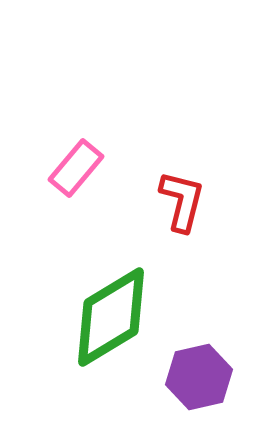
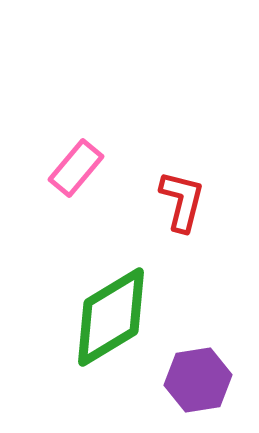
purple hexagon: moved 1 px left, 3 px down; rotated 4 degrees clockwise
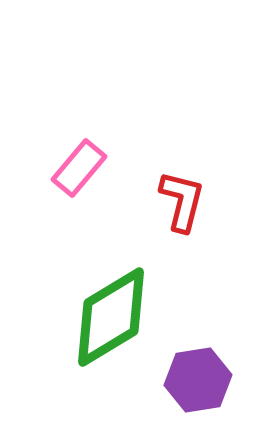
pink rectangle: moved 3 px right
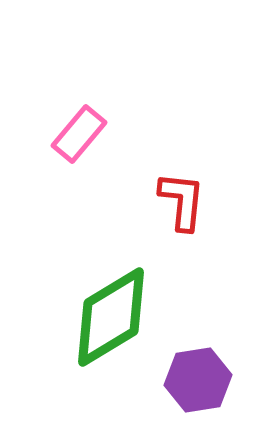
pink rectangle: moved 34 px up
red L-shape: rotated 8 degrees counterclockwise
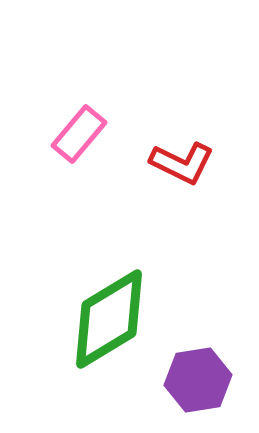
red L-shape: moved 38 px up; rotated 110 degrees clockwise
green diamond: moved 2 px left, 2 px down
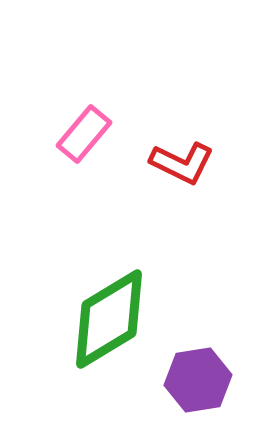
pink rectangle: moved 5 px right
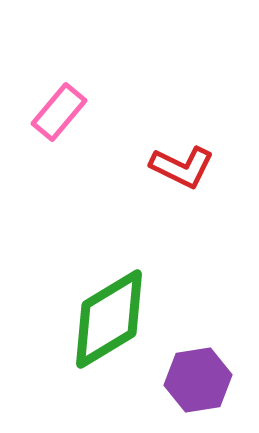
pink rectangle: moved 25 px left, 22 px up
red L-shape: moved 4 px down
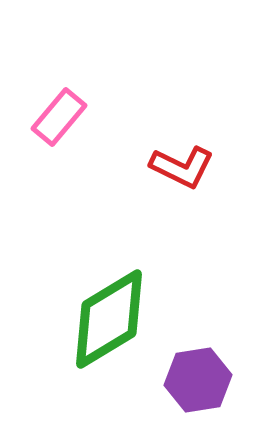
pink rectangle: moved 5 px down
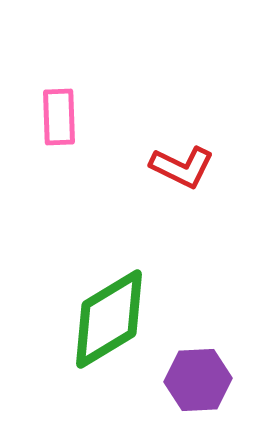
pink rectangle: rotated 42 degrees counterclockwise
purple hexagon: rotated 6 degrees clockwise
